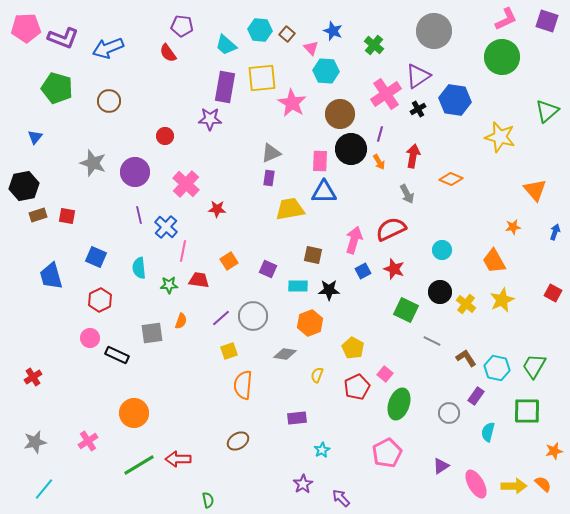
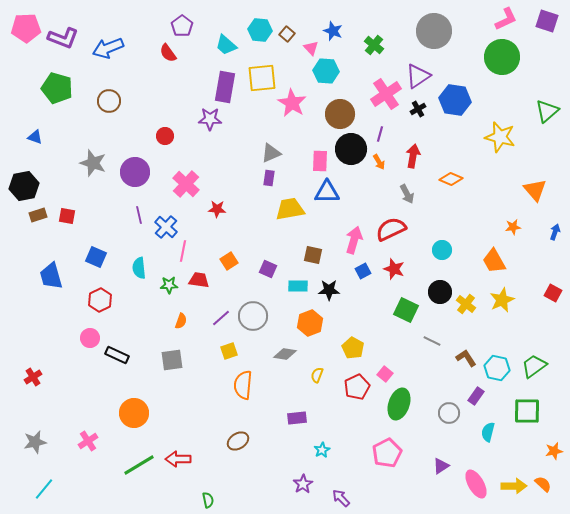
purple pentagon at (182, 26): rotated 30 degrees clockwise
blue triangle at (35, 137): rotated 49 degrees counterclockwise
blue triangle at (324, 192): moved 3 px right
gray square at (152, 333): moved 20 px right, 27 px down
green trapezoid at (534, 366): rotated 24 degrees clockwise
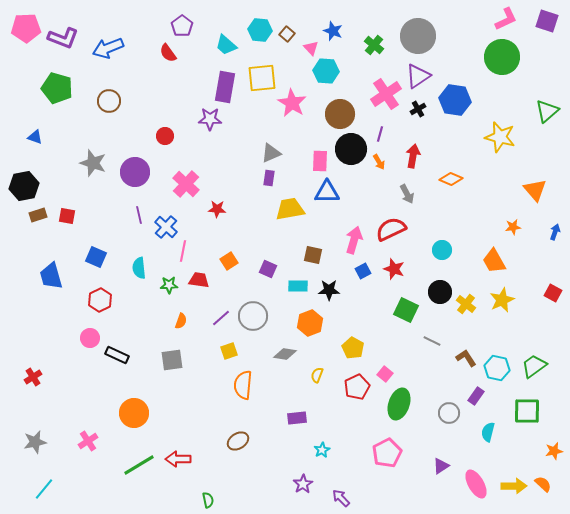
gray circle at (434, 31): moved 16 px left, 5 px down
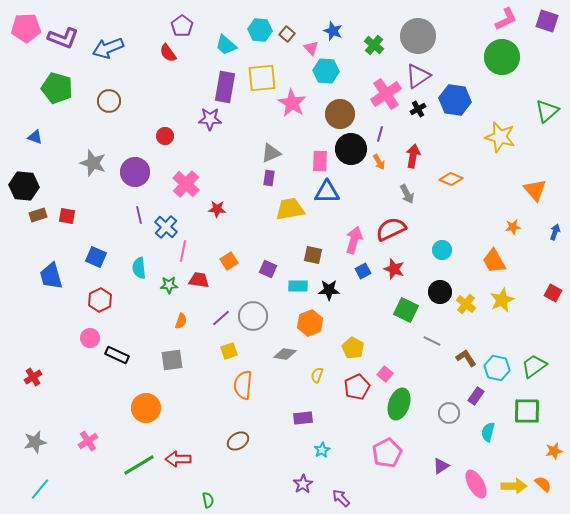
black hexagon at (24, 186): rotated 16 degrees clockwise
orange circle at (134, 413): moved 12 px right, 5 px up
purple rectangle at (297, 418): moved 6 px right
cyan line at (44, 489): moved 4 px left
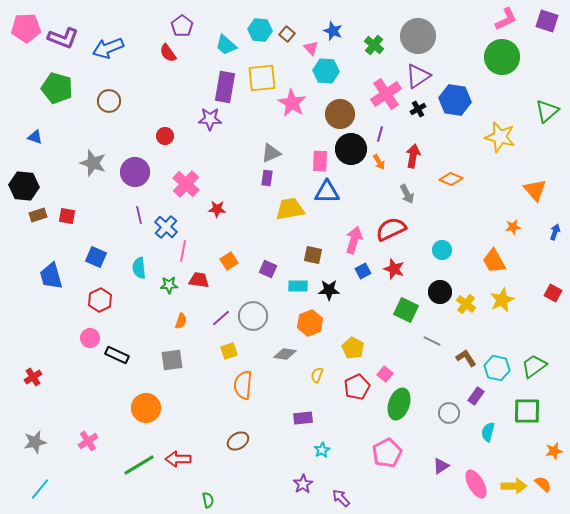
purple rectangle at (269, 178): moved 2 px left
